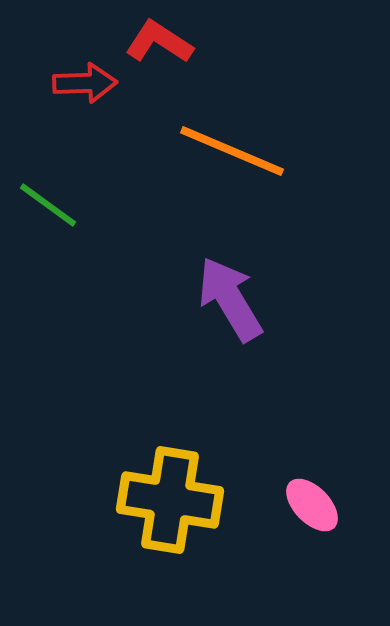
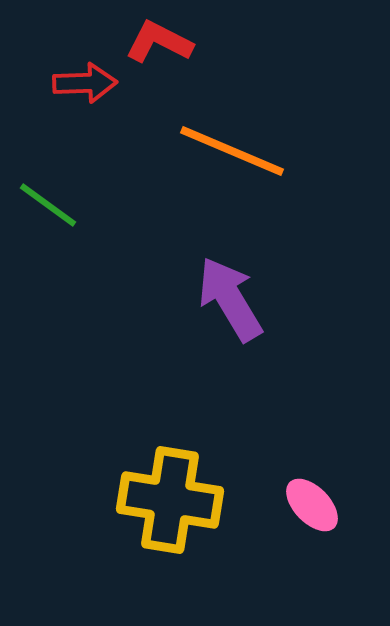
red L-shape: rotated 6 degrees counterclockwise
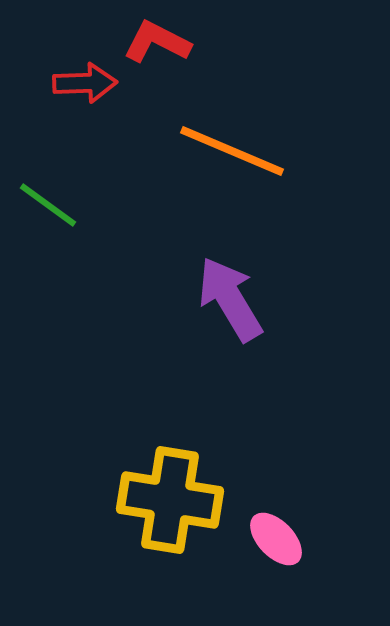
red L-shape: moved 2 px left
pink ellipse: moved 36 px left, 34 px down
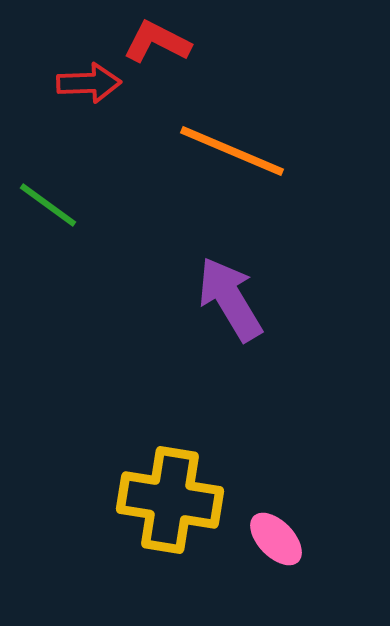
red arrow: moved 4 px right
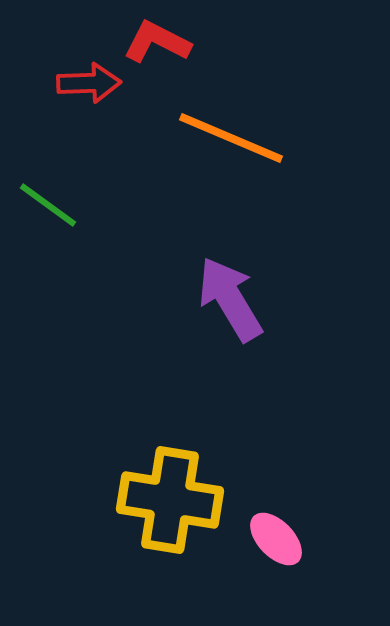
orange line: moved 1 px left, 13 px up
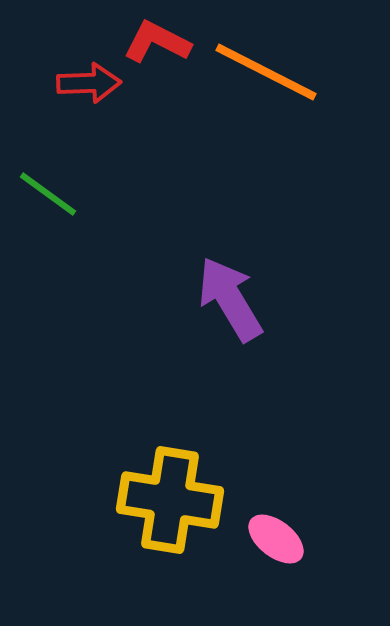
orange line: moved 35 px right, 66 px up; rotated 4 degrees clockwise
green line: moved 11 px up
pink ellipse: rotated 8 degrees counterclockwise
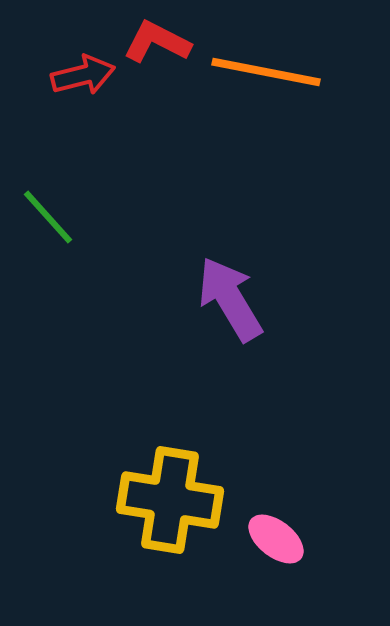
orange line: rotated 16 degrees counterclockwise
red arrow: moved 6 px left, 8 px up; rotated 12 degrees counterclockwise
green line: moved 23 px down; rotated 12 degrees clockwise
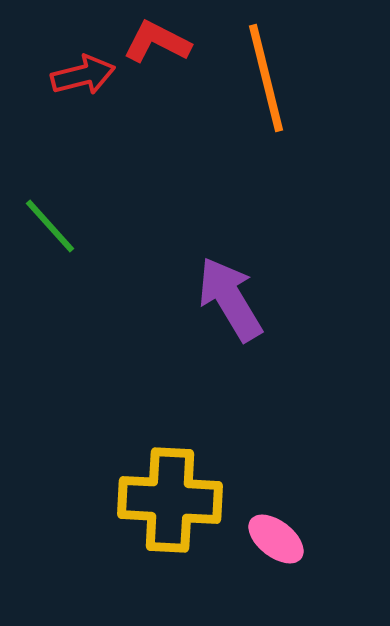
orange line: moved 6 px down; rotated 65 degrees clockwise
green line: moved 2 px right, 9 px down
yellow cross: rotated 6 degrees counterclockwise
